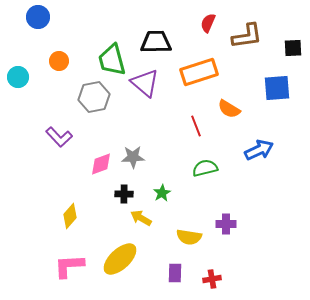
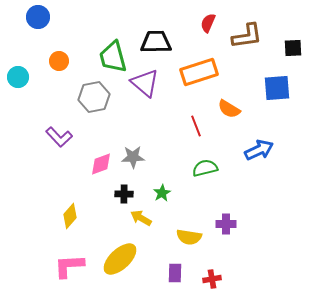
green trapezoid: moved 1 px right, 3 px up
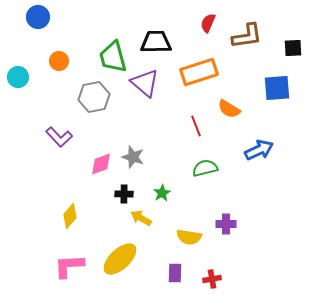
gray star: rotated 20 degrees clockwise
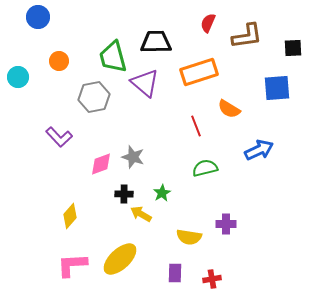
yellow arrow: moved 4 px up
pink L-shape: moved 3 px right, 1 px up
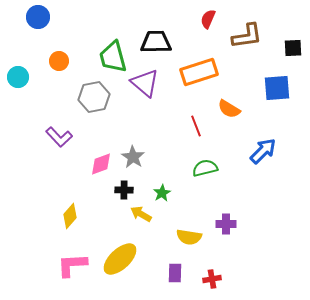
red semicircle: moved 4 px up
blue arrow: moved 4 px right, 1 px down; rotated 20 degrees counterclockwise
gray star: rotated 15 degrees clockwise
black cross: moved 4 px up
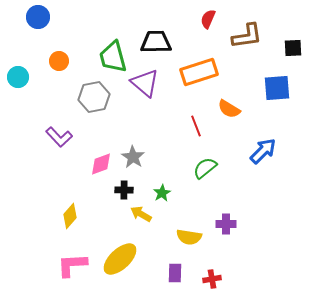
green semicircle: rotated 25 degrees counterclockwise
